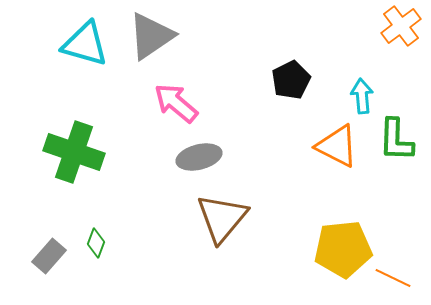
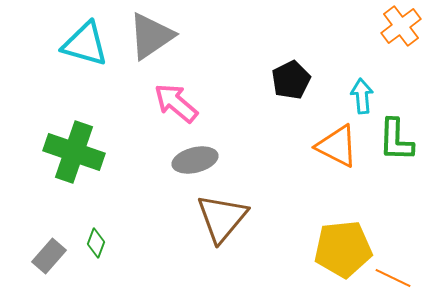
gray ellipse: moved 4 px left, 3 px down
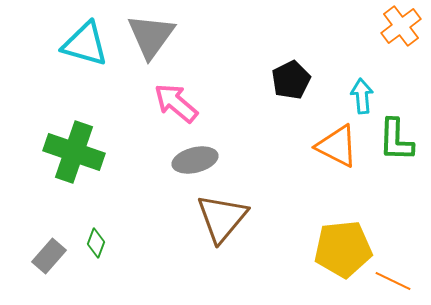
gray triangle: rotated 20 degrees counterclockwise
orange line: moved 3 px down
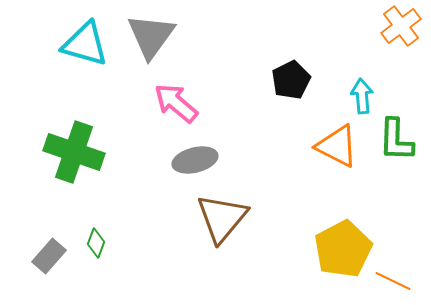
yellow pentagon: rotated 22 degrees counterclockwise
